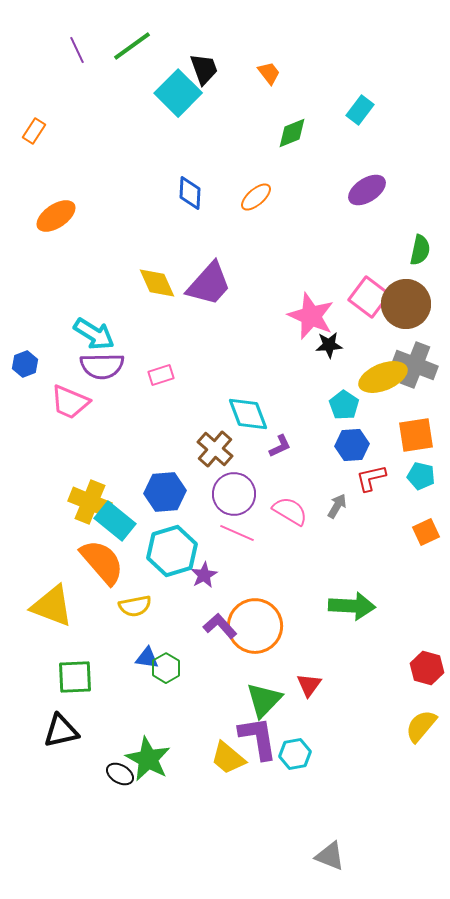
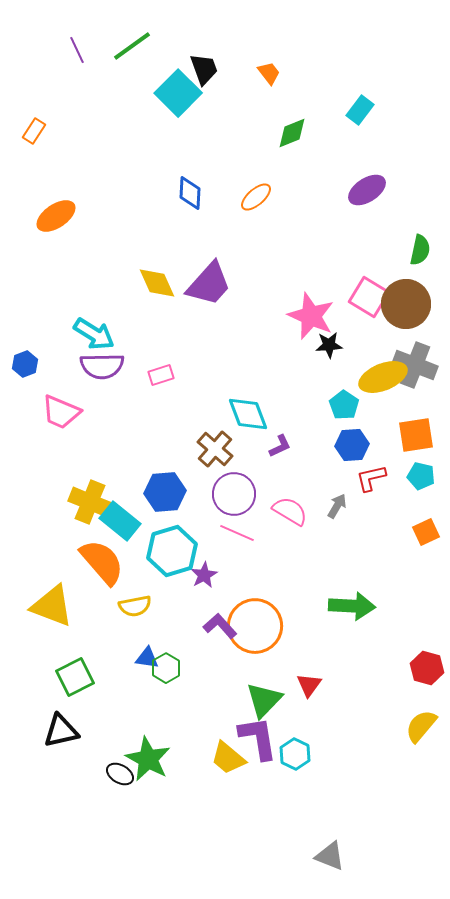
pink square at (369, 297): rotated 6 degrees counterclockwise
pink trapezoid at (70, 402): moved 9 px left, 10 px down
cyan rectangle at (115, 521): moved 5 px right
green square at (75, 677): rotated 24 degrees counterclockwise
cyan hexagon at (295, 754): rotated 24 degrees counterclockwise
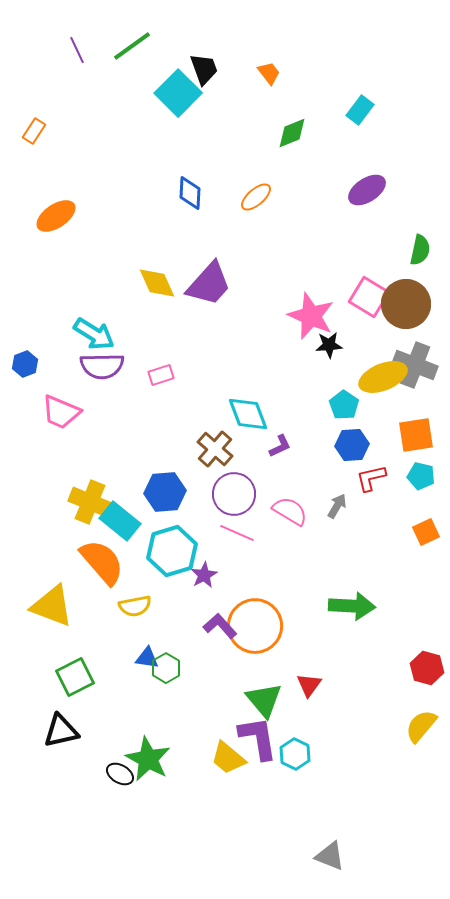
green triangle at (264, 700): rotated 24 degrees counterclockwise
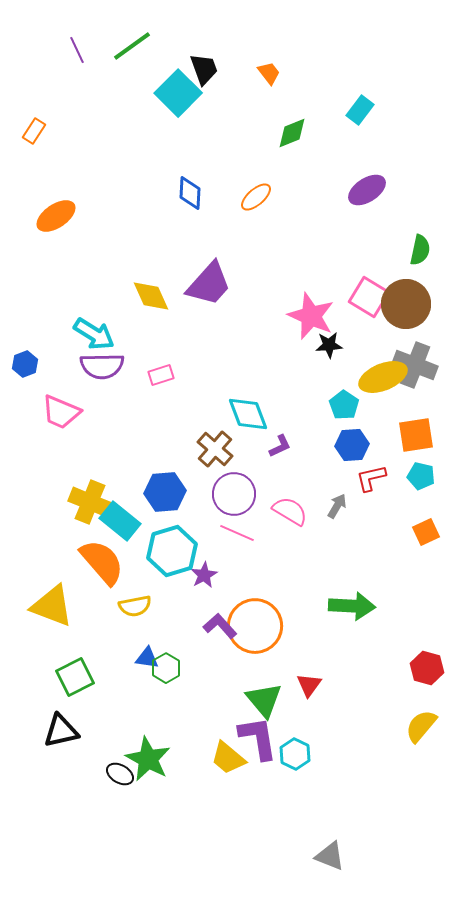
yellow diamond at (157, 283): moved 6 px left, 13 px down
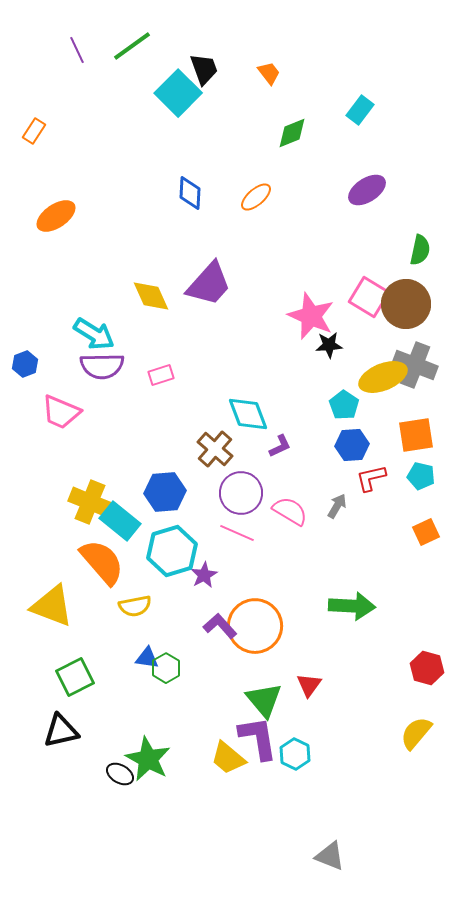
purple circle at (234, 494): moved 7 px right, 1 px up
yellow semicircle at (421, 726): moved 5 px left, 7 px down
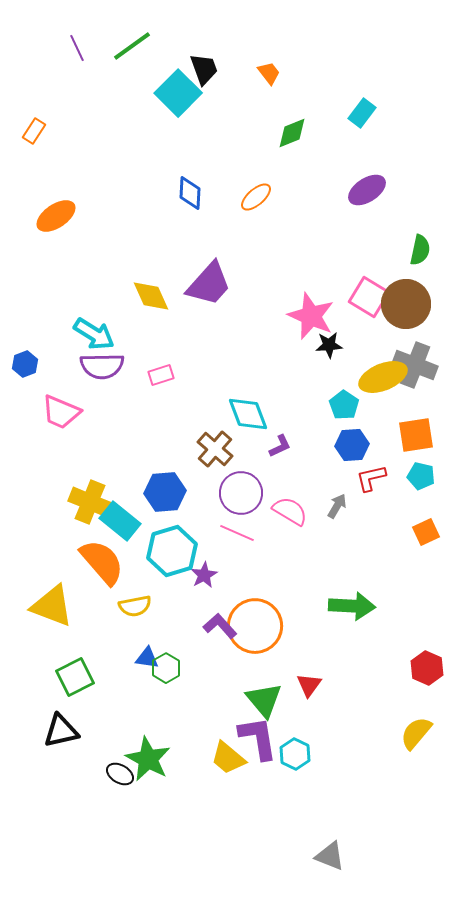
purple line at (77, 50): moved 2 px up
cyan rectangle at (360, 110): moved 2 px right, 3 px down
red hexagon at (427, 668): rotated 8 degrees clockwise
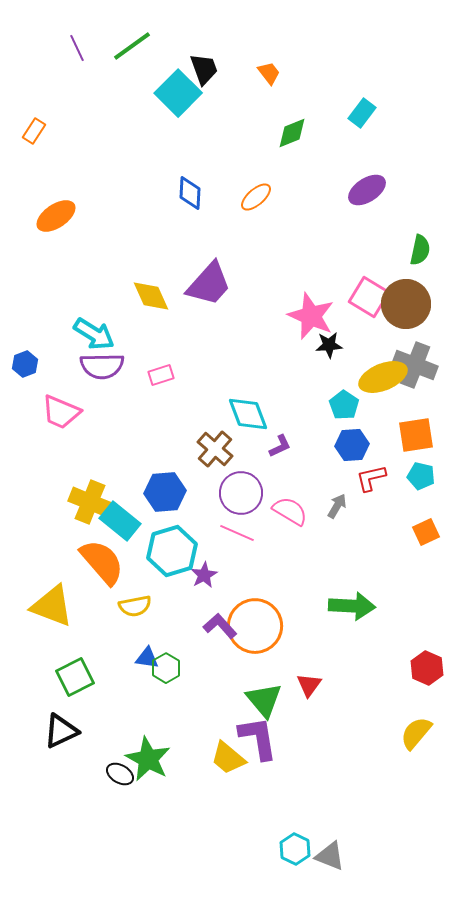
black triangle at (61, 731): rotated 12 degrees counterclockwise
cyan hexagon at (295, 754): moved 95 px down
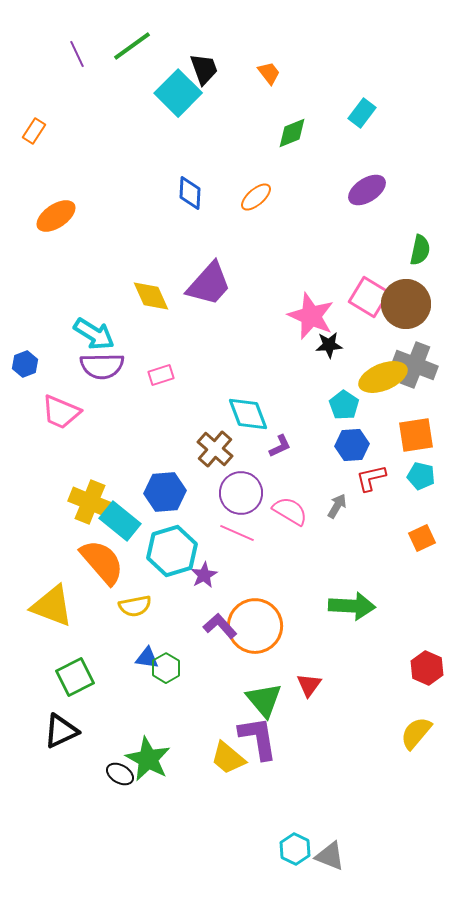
purple line at (77, 48): moved 6 px down
orange square at (426, 532): moved 4 px left, 6 px down
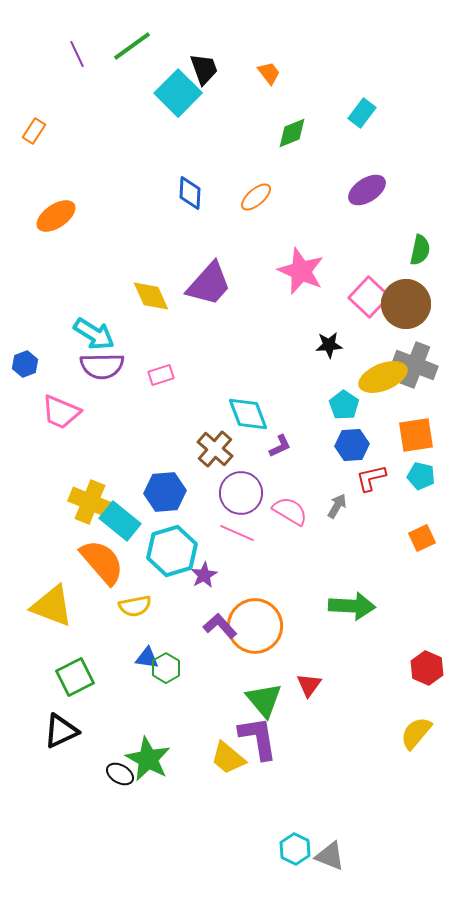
pink square at (369, 297): rotated 12 degrees clockwise
pink star at (311, 316): moved 10 px left, 45 px up
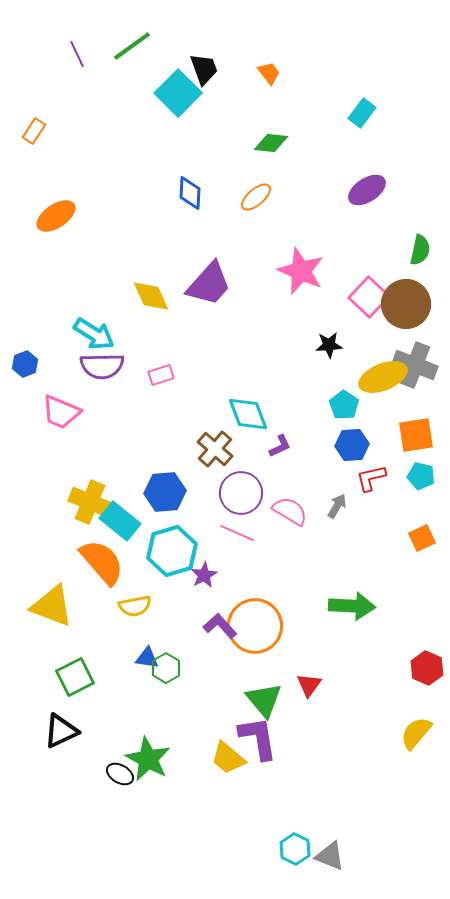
green diamond at (292, 133): moved 21 px left, 10 px down; rotated 28 degrees clockwise
